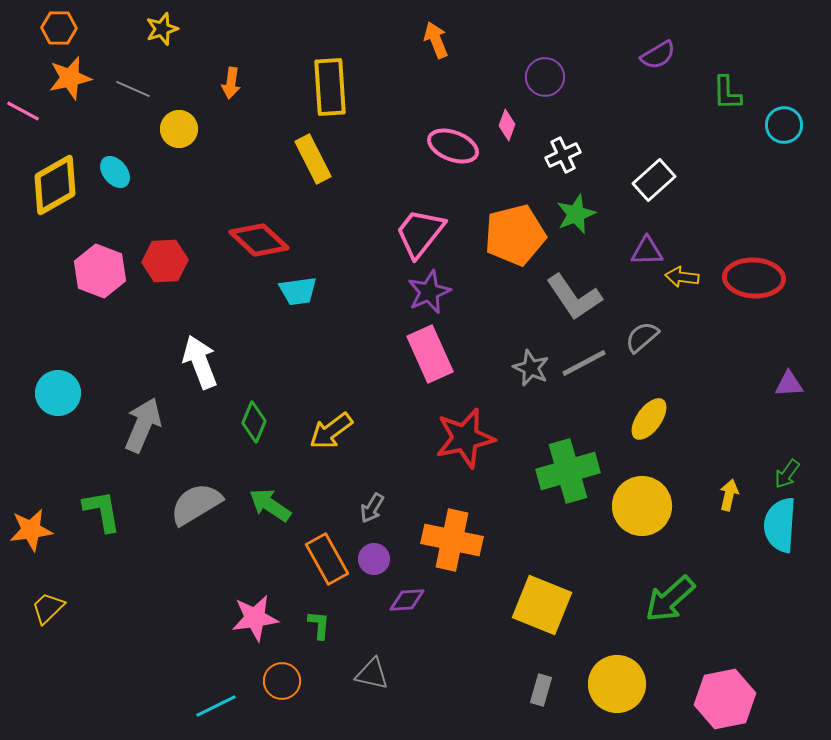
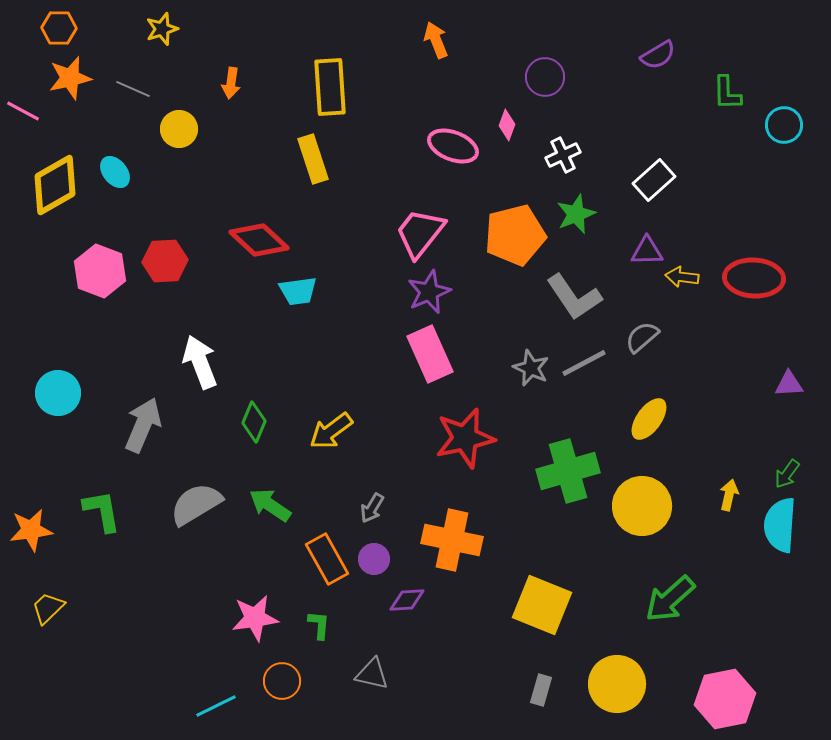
yellow rectangle at (313, 159): rotated 9 degrees clockwise
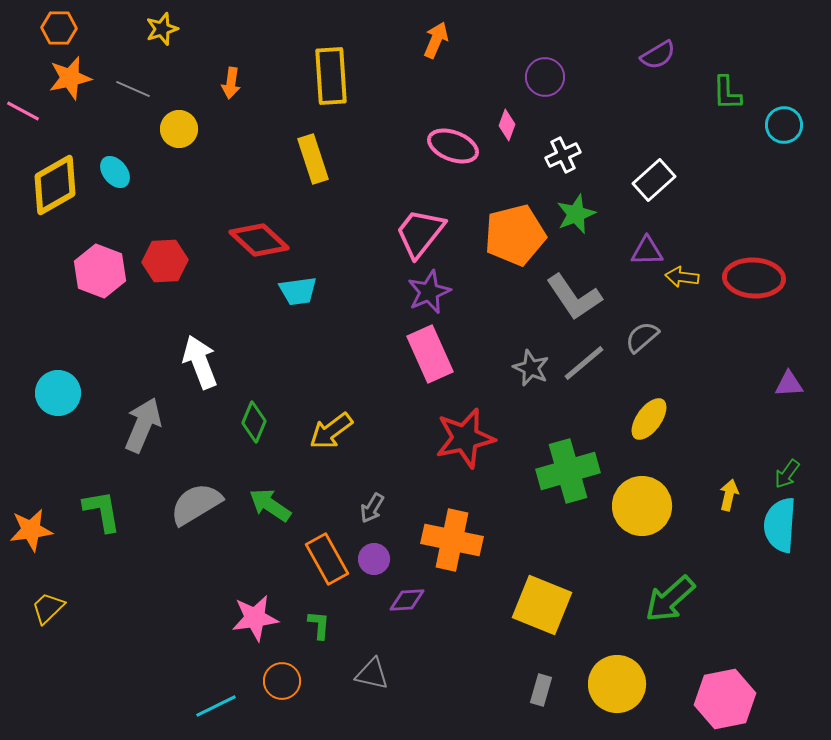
orange arrow at (436, 40): rotated 45 degrees clockwise
yellow rectangle at (330, 87): moved 1 px right, 11 px up
gray line at (584, 363): rotated 12 degrees counterclockwise
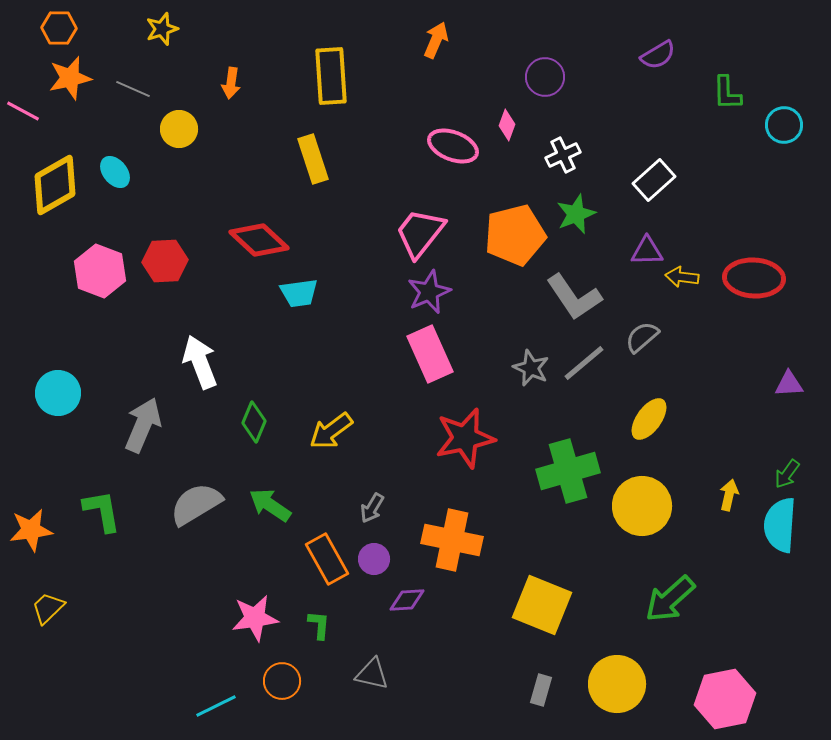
cyan trapezoid at (298, 291): moved 1 px right, 2 px down
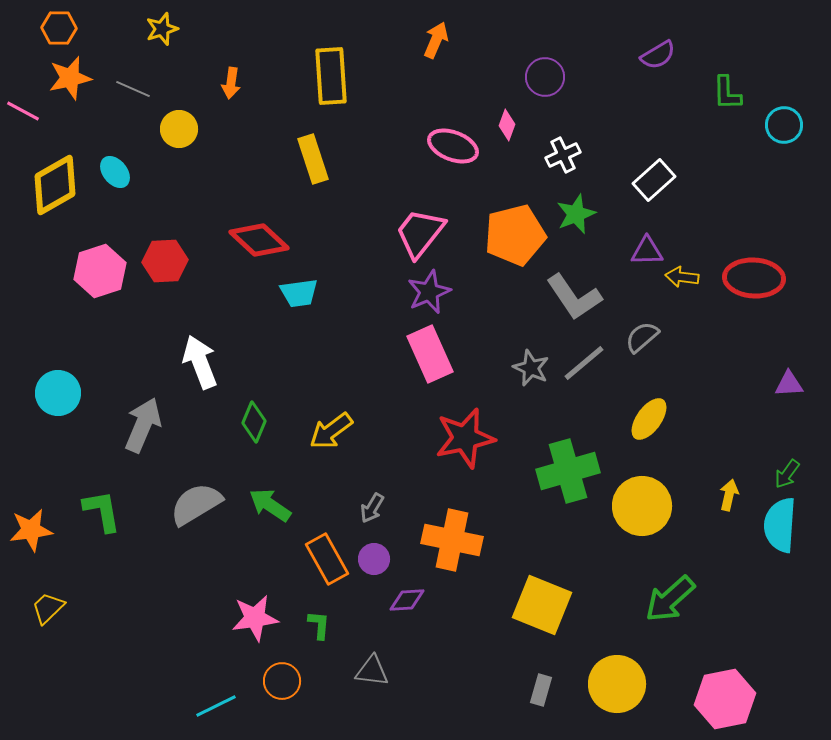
pink hexagon at (100, 271): rotated 21 degrees clockwise
gray triangle at (372, 674): moved 3 px up; rotated 6 degrees counterclockwise
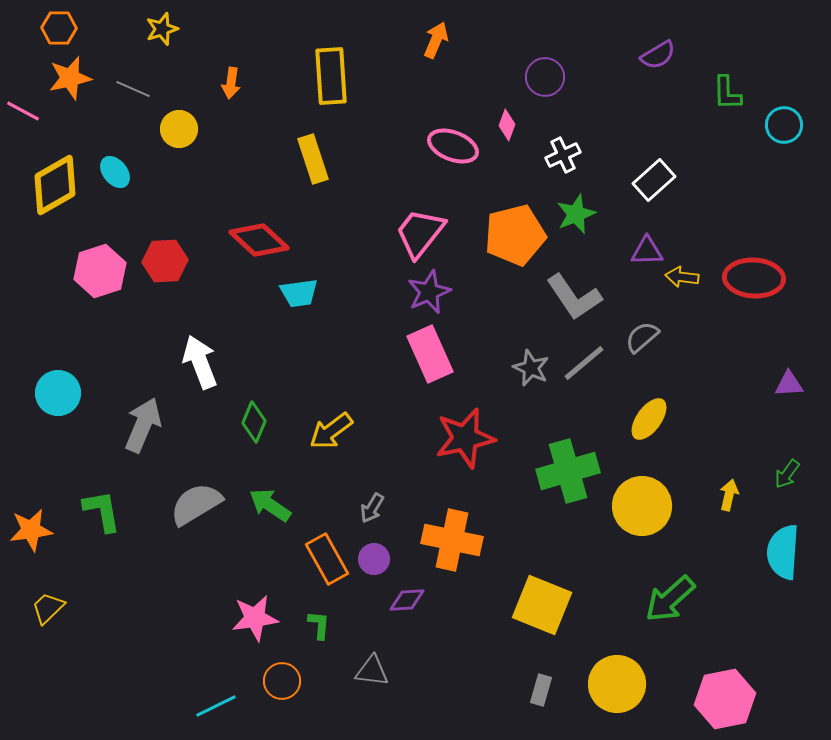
cyan semicircle at (780, 525): moved 3 px right, 27 px down
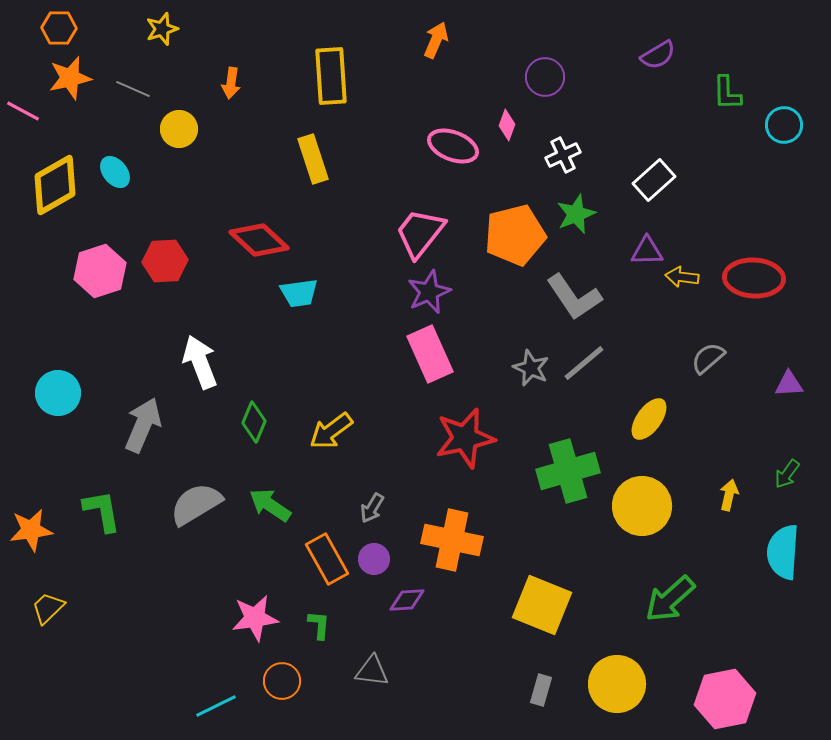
gray semicircle at (642, 337): moved 66 px right, 21 px down
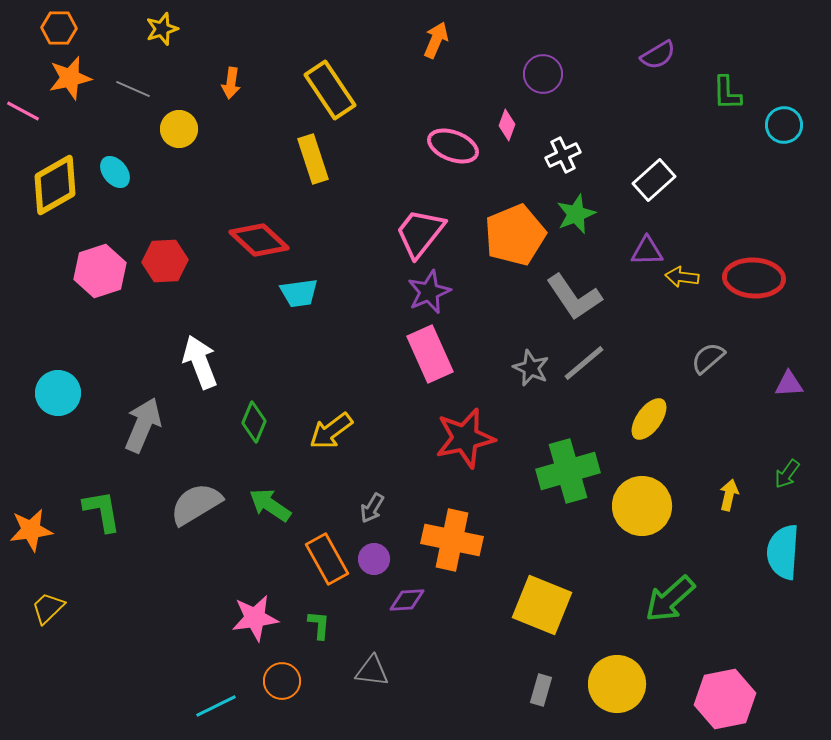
yellow rectangle at (331, 76): moved 1 px left, 14 px down; rotated 30 degrees counterclockwise
purple circle at (545, 77): moved 2 px left, 3 px up
orange pentagon at (515, 235): rotated 8 degrees counterclockwise
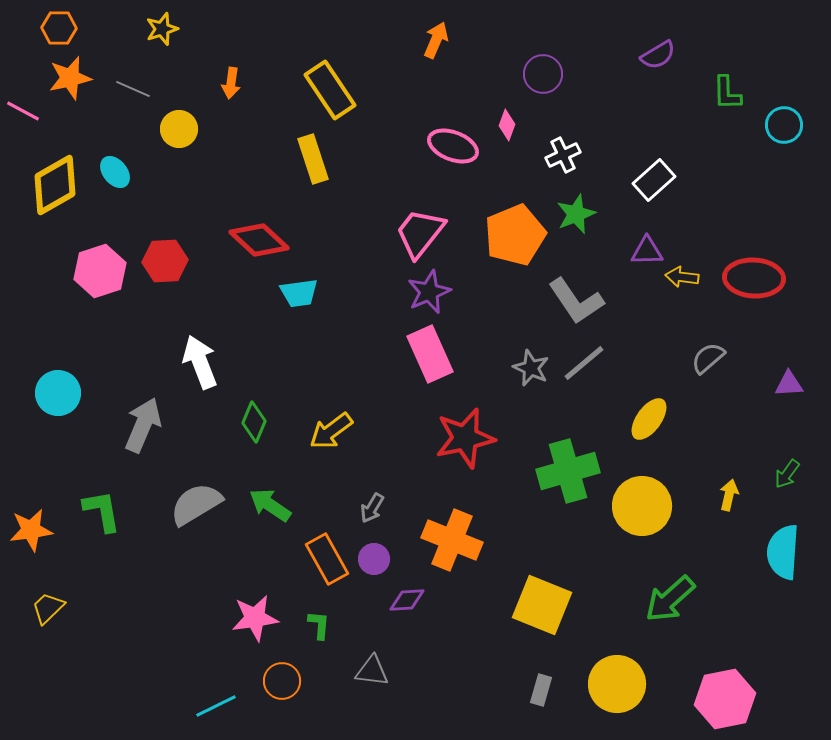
gray L-shape at (574, 297): moved 2 px right, 4 px down
orange cross at (452, 540): rotated 10 degrees clockwise
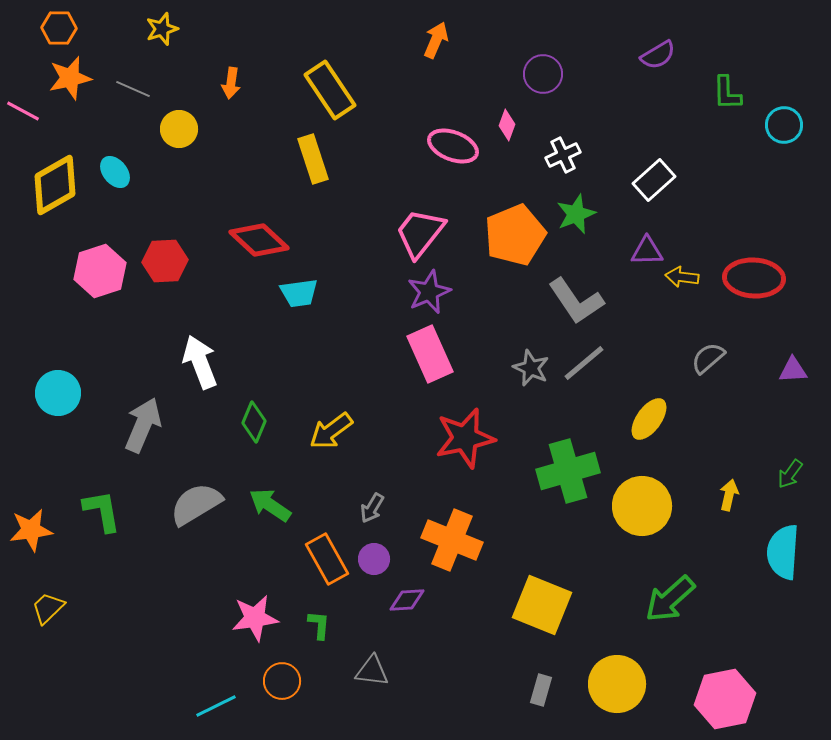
purple triangle at (789, 384): moved 4 px right, 14 px up
green arrow at (787, 474): moved 3 px right
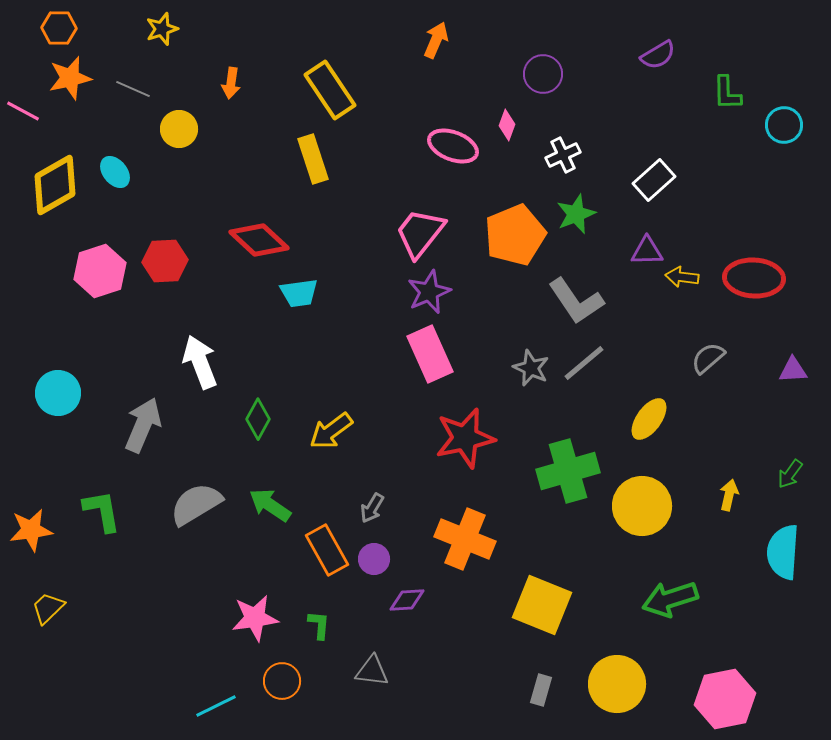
green diamond at (254, 422): moved 4 px right, 3 px up; rotated 6 degrees clockwise
orange cross at (452, 540): moved 13 px right, 1 px up
orange rectangle at (327, 559): moved 9 px up
green arrow at (670, 599): rotated 24 degrees clockwise
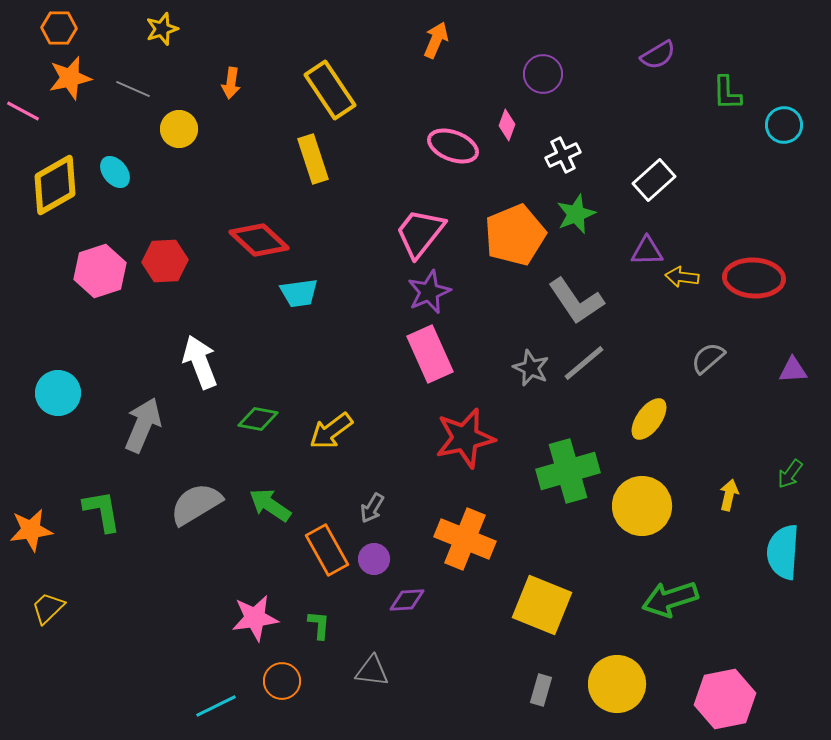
green diamond at (258, 419): rotated 72 degrees clockwise
